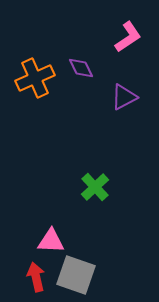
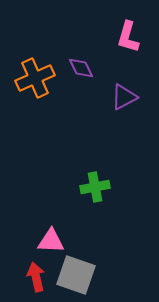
pink L-shape: rotated 140 degrees clockwise
green cross: rotated 32 degrees clockwise
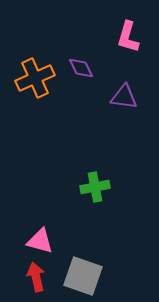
purple triangle: rotated 36 degrees clockwise
pink triangle: moved 11 px left; rotated 12 degrees clockwise
gray square: moved 7 px right, 1 px down
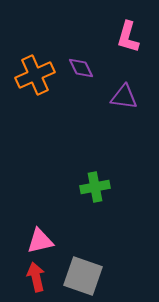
orange cross: moved 3 px up
pink triangle: rotated 28 degrees counterclockwise
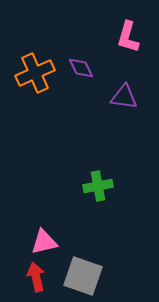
orange cross: moved 2 px up
green cross: moved 3 px right, 1 px up
pink triangle: moved 4 px right, 1 px down
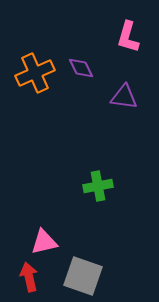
red arrow: moved 7 px left
